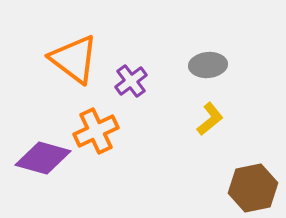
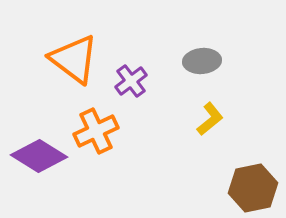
gray ellipse: moved 6 px left, 4 px up
purple diamond: moved 4 px left, 2 px up; rotated 16 degrees clockwise
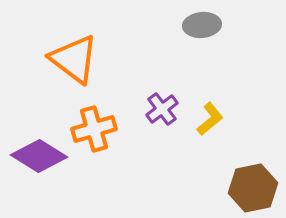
gray ellipse: moved 36 px up
purple cross: moved 31 px right, 28 px down
orange cross: moved 2 px left, 2 px up; rotated 9 degrees clockwise
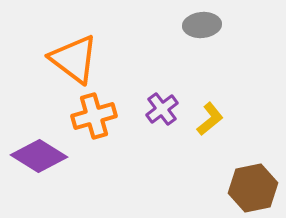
orange cross: moved 13 px up
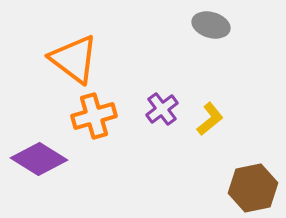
gray ellipse: moved 9 px right; rotated 21 degrees clockwise
purple diamond: moved 3 px down
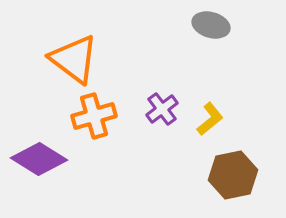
brown hexagon: moved 20 px left, 13 px up
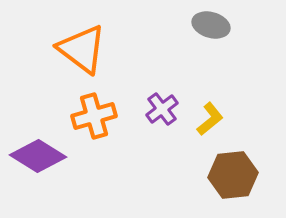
orange triangle: moved 8 px right, 10 px up
purple diamond: moved 1 px left, 3 px up
brown hexagon: rotated 6 degrees clockwise
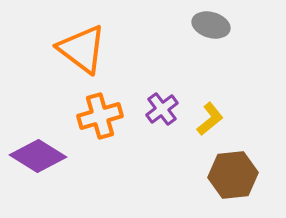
orange cross: moved 6 px right
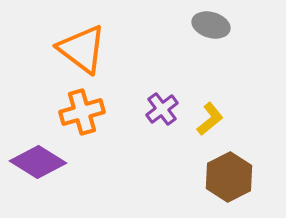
orange cross: moved 18 px left, 4 px up
purple diamond: moved 6 px down
brown hexagon: moved 4 px left, 2 px down; rotated 21 degrees counterclockwise
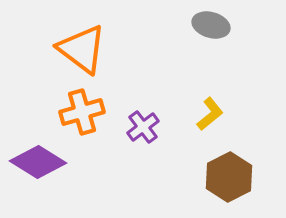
purple cross: moved 19 px left, 18 px down
yellow L-shape: moved 5 px up
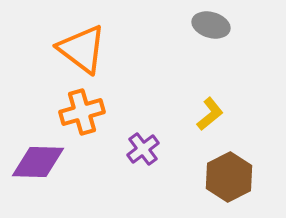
purple cross: moved 22 px down
purple diamond: rotated 30 degrees counterclockwise
